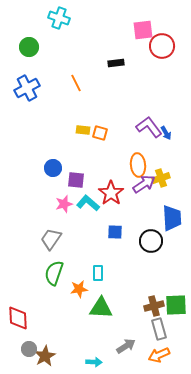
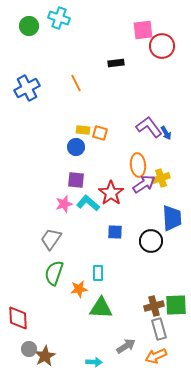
green circle: moved 21 px up
blue circle: moved 23 px right, 21 px up
orange arrow: moved 3 px left, 1 px down
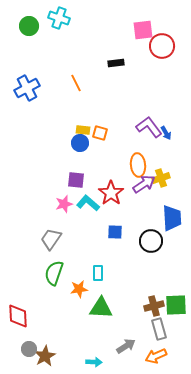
blue circle: moved 4 px right, 4 px up
red diamond: moved 2 px up
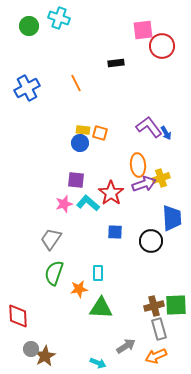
purple arrow: rotated 15 degrees clockwise
gray circle: moved 2 px right
cyan arrow: moved 4 px right, 1 px down; rotated 21 degrees clockwise
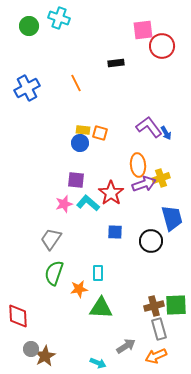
blue trapezoid: rotated 12 degrees counterclockwise
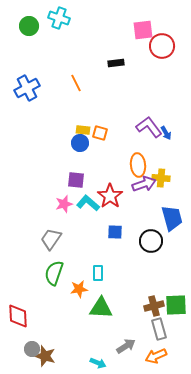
yellow cross: rotated 24 degrees clockwise
red star: moved 1 px left, 3 px down
gray circle: moved 1 px right
brown star: rotated 25 degrees counterclockwise
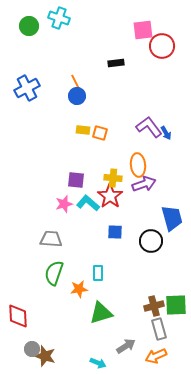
blue circle: moved 3 px left, 47 px up
yellow cross: moved 48 px left
gray trapezoid: rotated 60 degrees clockwise
green triangle: moved 5 px down; rotated 20 degrees counterclockwise
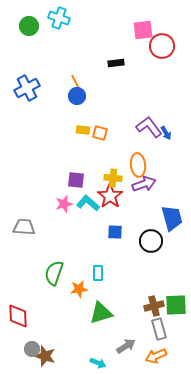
gray trapezoid: moved 27 px left, 12 px up
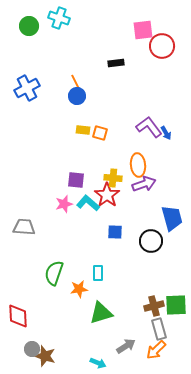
red star: moved 3 px left, 1 px up
orange arrow: moved 6 px up; rotated 20 degrees counterclockwise
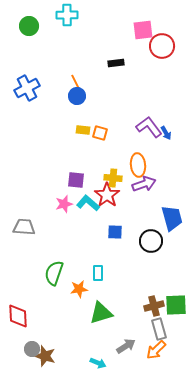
cyan cross: moved 8 px right, 3 px up; rotated 20 degrees counterclockwise
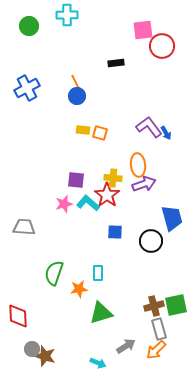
green square: rotated 10 degrees counterclockwise
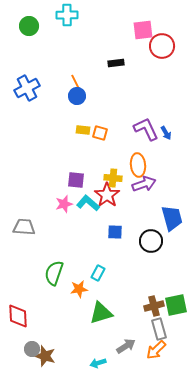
purple L-shape: moved 3 px left, 2 px down; rotated 12 degrees clockwise
cyan rectangle: rotated 28 degrees clockwise
cyan arrow: rotated 140 degrees clockwise
